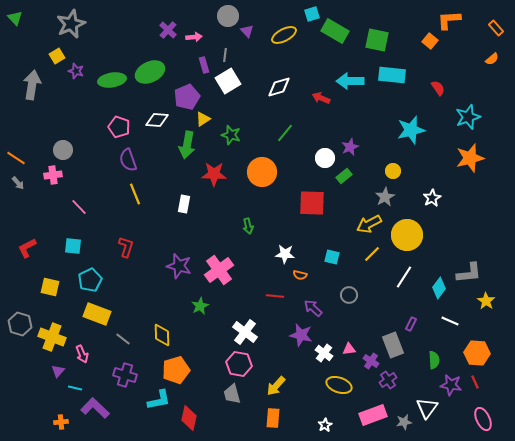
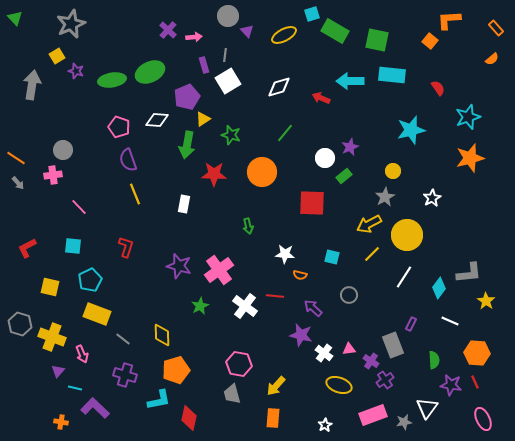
white cross at (245, 332): moved 26 px up
purple cross at (388, 380): moved 3 px left
orange cross at (61, 422): rotated 16 degrees clockwise
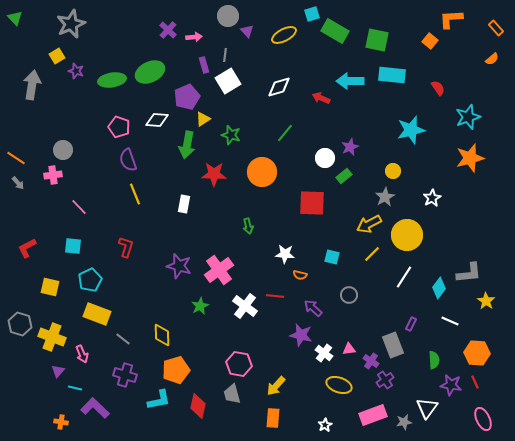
orange L-shape at (449, 20): moved 2 px right, 1 px up
red diamond at (189, 418): moved 9 px right, 12 px up
